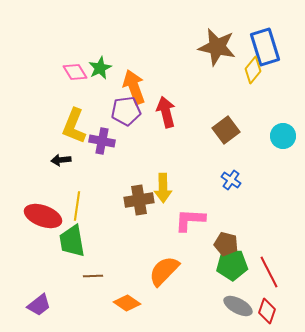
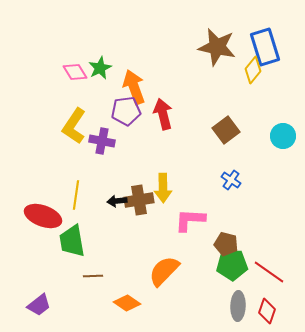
red arrow: moved 3 px left, 2 px down
yellow L-shape: rotated 12 degrees clockwise
black arrow: moved 56 px right, 41 px down
yellow line: moved 1 px left, 11 px up
red line: rotated 28 degrees counterclockwise
gray ellipse: rotated 64 degrees clockwise
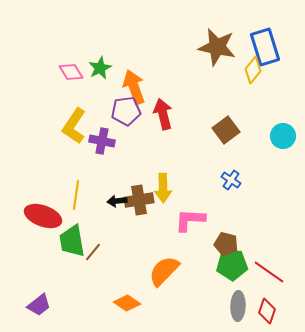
pink diamond: moved 4 px left
brown line: moved 24 px up; rotated 48 degrees counterclockwise
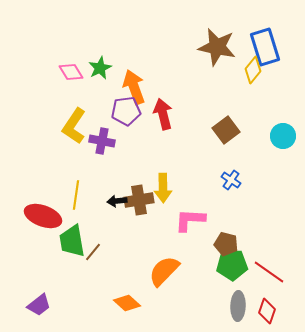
orange diamond: rotated 8 degrees clockwise
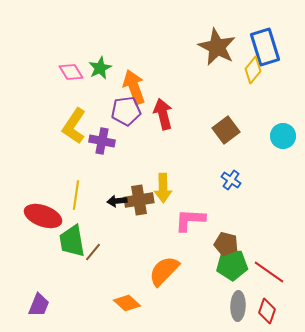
brown star: rotated 15 degrees clockwise
purple trapezoid: rotated 30 degrees counterclockwise
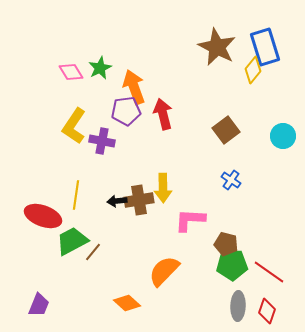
green trapezoid: rotated 72 degrees clockwise
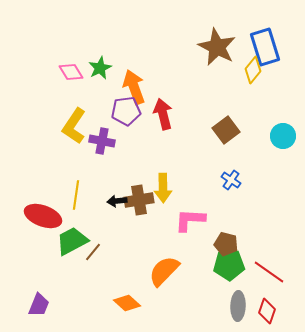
green pentagon: moved 3 px left
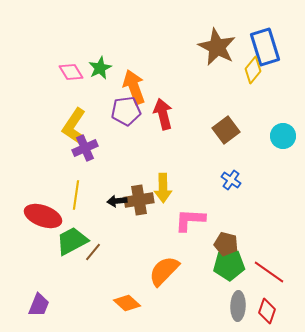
purple cross: moved 17 px left, 7 px down; rotated 35 degrees counterclockwise
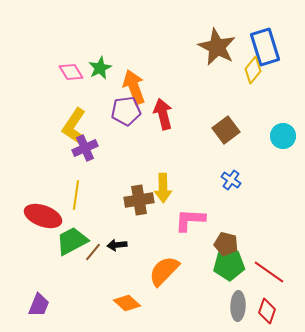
black arrow: moved 44 px down
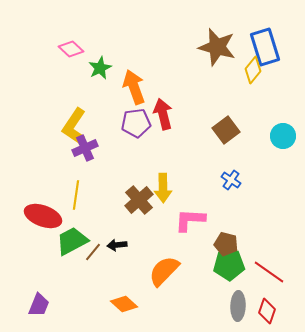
brown star: rotated 12 degrees counterclockwise
pink diamond: moved 23 px up; rotated 15 degrees counterclockwise
purple pentagon: moved 10 px right, 12 px down
brown cross: rotated 32 degrees counterclockwise
orange diamond: moved 3 px left, 1 px down
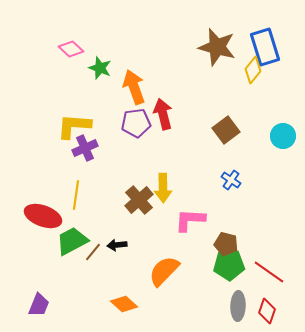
green star: rotated 25 degrees counterclockwise
yellow L-shape: rotated 60 degrees clockwise
